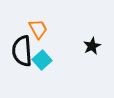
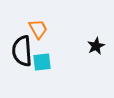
black star: moved 4 px right
cyan square: moved 2 px down; rotated 36 degrees clockwise
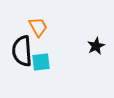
orange trapezoid: moved 2 px up
cyan square: moved 1 px left
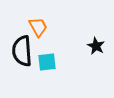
black star: rotated 18 degrees counterclockwise
cyan square: moved 6 px right
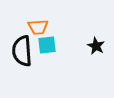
orange trapezoid: rotated 115 degrees clockwise
cyan square: moved 17 px up
